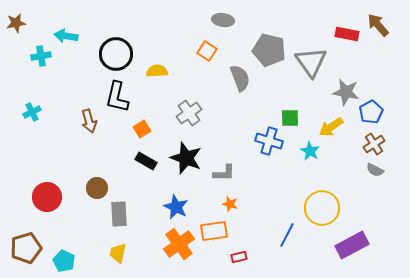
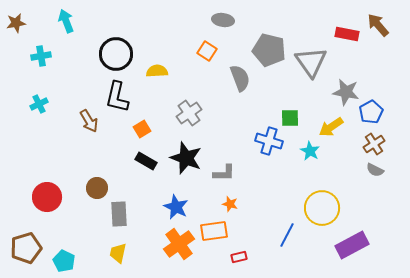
cyan arrow at (66, 36): moved 15 px up; rotated 60 degrees clockwise
cyan cross at (32, 112): moved 7 px right, 8 px up
brown arrow at (89, 121): rotated 15 degrees counterclockwise
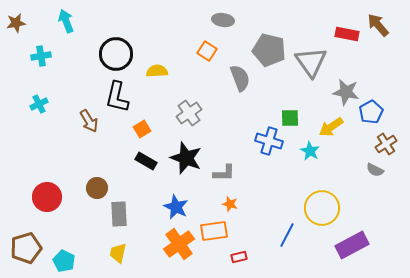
brown cross at (374, 144): moved 12 px right
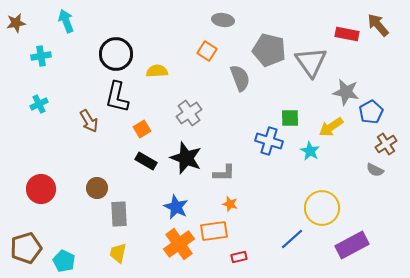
red circle at (47, 197): moved 6 px left, 8 px up
blue line at (287, 235): moved 5 px right, 4 px down; rotated 20 degrees clockwise
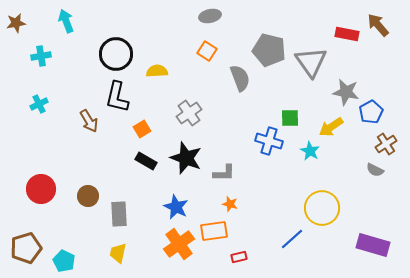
gray ellipse at (223, 20): moved 13 px left, 4 px up; rotated 20 degrees counterclockwise
brown circle at (97, 188): moved 9 px left, 8 px down
purple rectangle at (352, 245): moved 21 px right; rotated 44 degrees clockwise
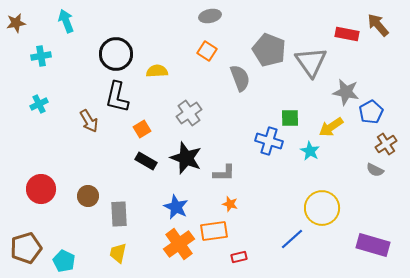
gray pentagon at (269, 50): rotated 8 degrees clockwise
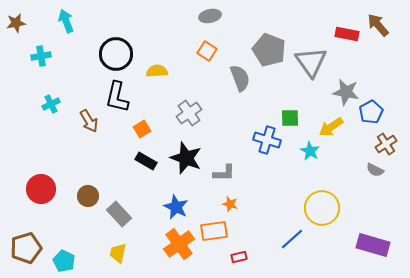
cyan cross at (39, 104): moved 12 px right
blue cross at (269, 141): moved 2 px left, 1 px up
gray rectangle at (119, 214): rotated 40 degrees counterclockwise
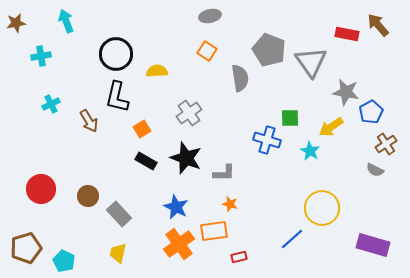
gray semicircle at (240, 78): rotated 12 degrees clockwise
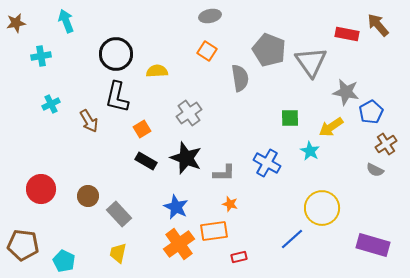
blue cross at (267, 140): moved 23 px down; rotated 12 degrees clockwise
brown pentagon at (26, 248): moved 3 px left, 3 px up; rotated 24 degrees clockwise
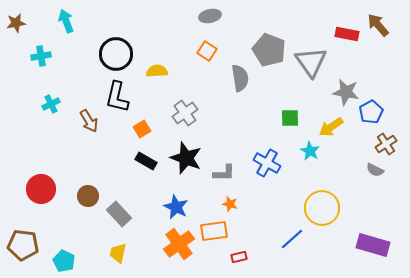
gray cross at (189, 113): moved 4 px left
